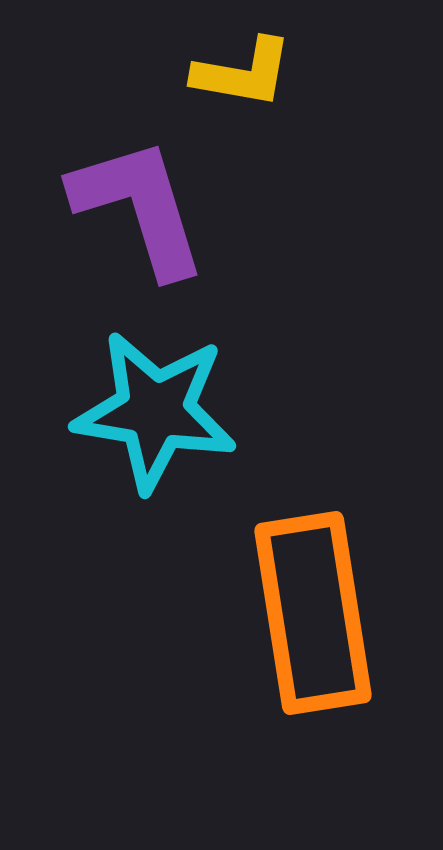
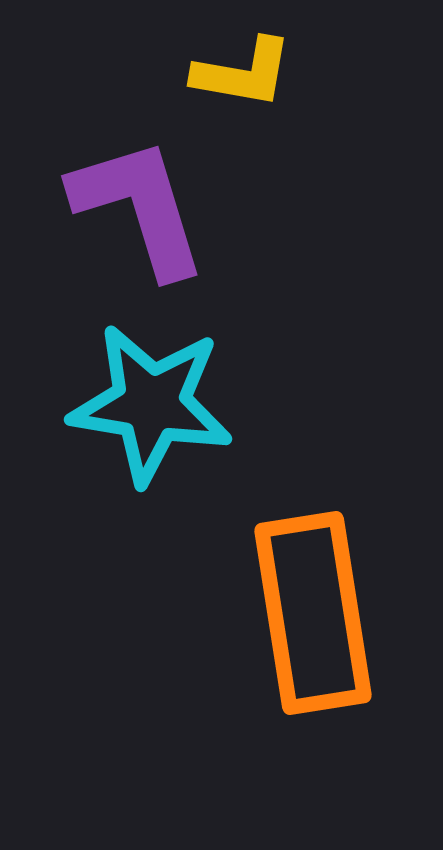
cyan star: moved 4 px left, 7 px up
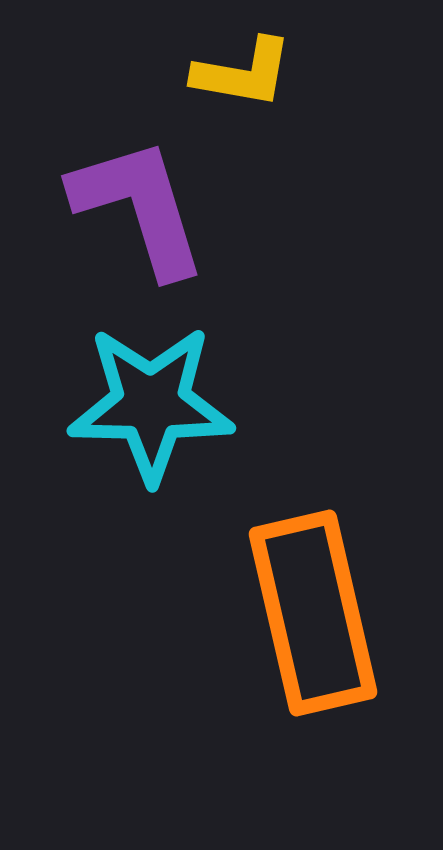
cyan star: rotated 8 degrees counterclockwise
orange rectangle: rotated 4 degrees counterclockwise
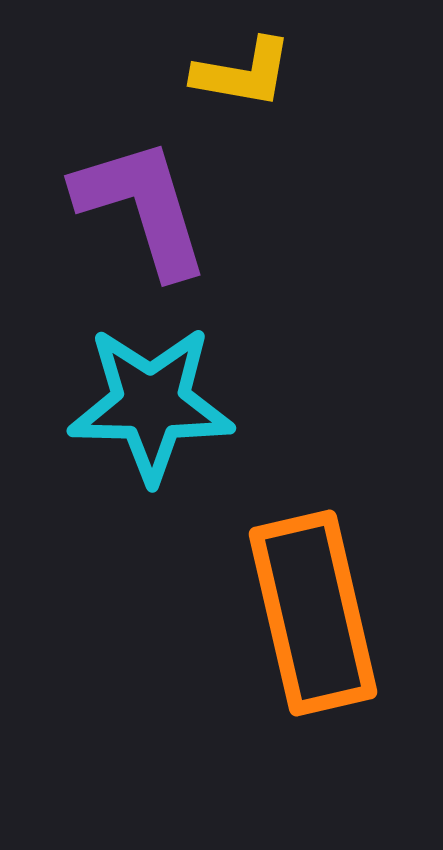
purple L-shape: moved 3 px right
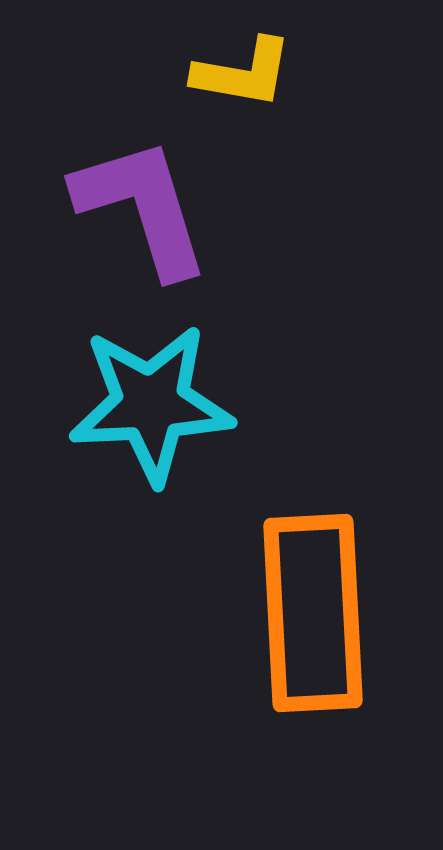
cyan star: rotated 4 degrees counterclockwise
orange rectangle: rotated 10 degrees clockwise
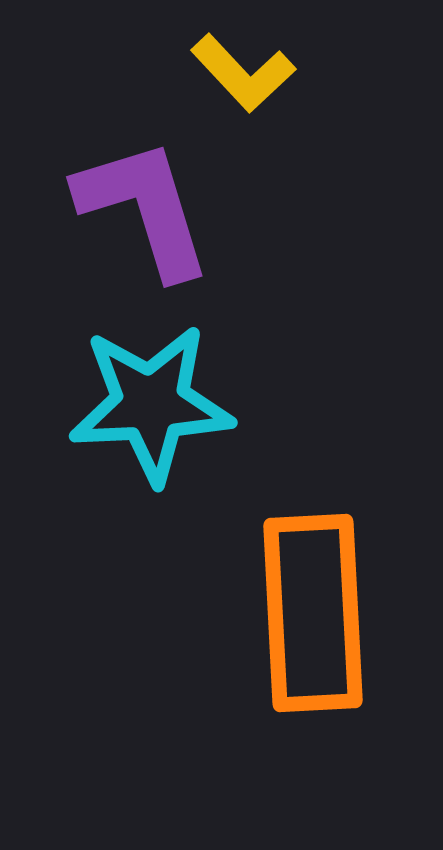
yellow L-shape: rotated 37 degrees clockwise
purple L-shape: moved 2 px right, 1 px down
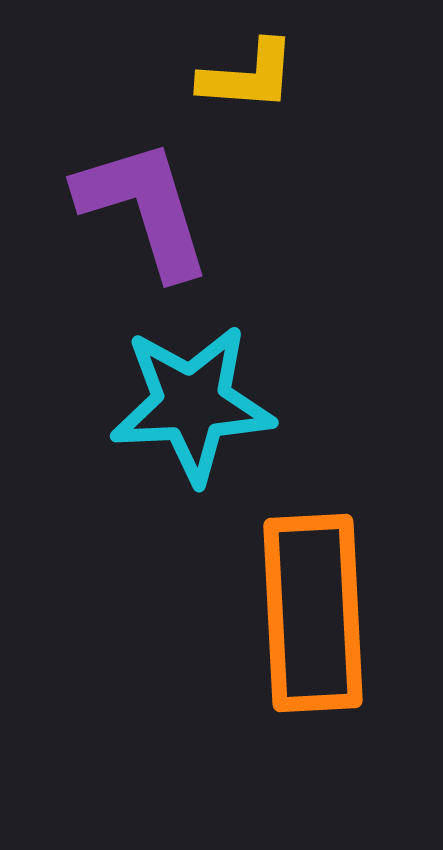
yellow L-shape: moved 5 px right, 3 px down; rotated 43 degrees counterclockwise
cyan star: moved 41 px right
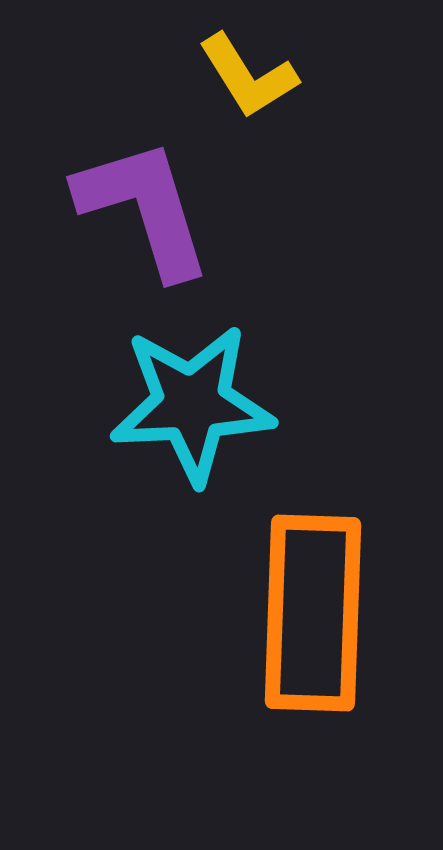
yellow L-shape: rotated 54 degrees clockwise
orange rectangle: rotated 5 degrees clockwise
